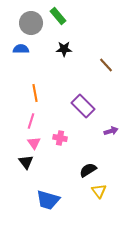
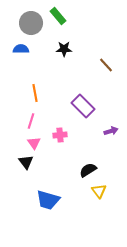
pink cross: moved 3 px up; rotated 16 degrees counterclockwise
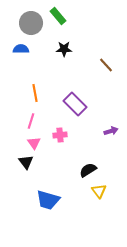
purple rectangle: moved 8 px left, 2 px up
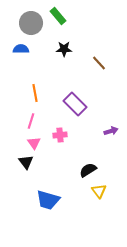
brown line: moved 7 px left, 2 px up
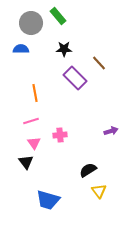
purple rectangle: moved 26 px up
pink line: rotated 56 degrees clockwise
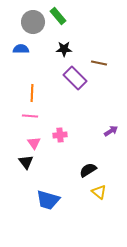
gray circle: moved 2 px right, 1 px up
brown line: rotated 35 degrees counterclockwise
orange line: moved 3 px left; rotated 12 degrees clockwise
pink line: moved 1 px left, 5 px up; rotated 21 degrees clockwise
purple arrow: rotated 16 degrees counterclockwise
yellow triangle: moved 1 px down; rotated 14 degrees counterclockwise
